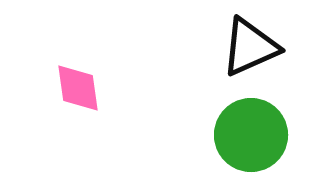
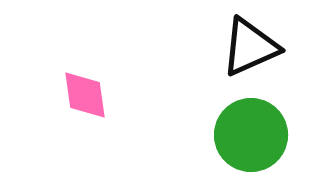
pink diamond: moved 7 px right, 7 px down
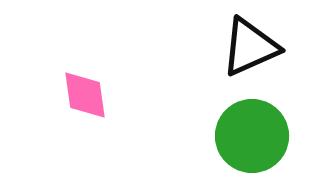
green circle: moved 1 px right, 1 px down
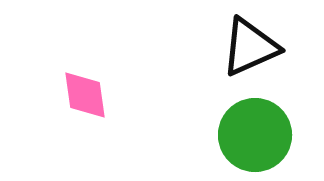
green circle: moved 3 px right, 1 px up
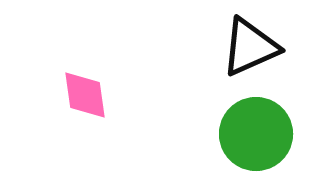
green circle: moved 1 px right, 1 px up
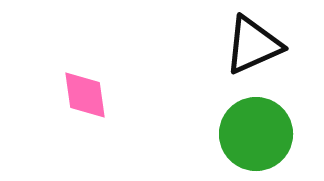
black triangle: moved 3 px right, 2 px up
